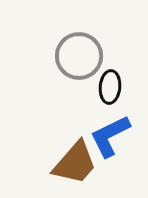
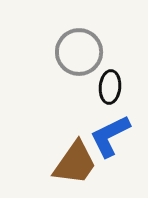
gray circle: moved 4 px up
brown trapezoid: rotated 6 degrees counterclockwise
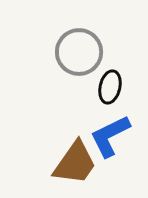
black ellipse: rotated 8 degrees clockwise
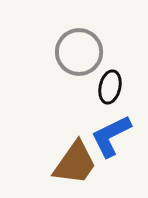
blue L-shape: moved 1 px right
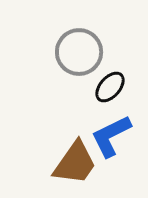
black ellipse: rotated 28 degrees clockwise
